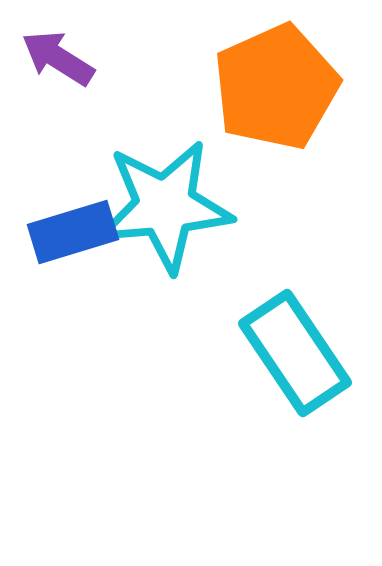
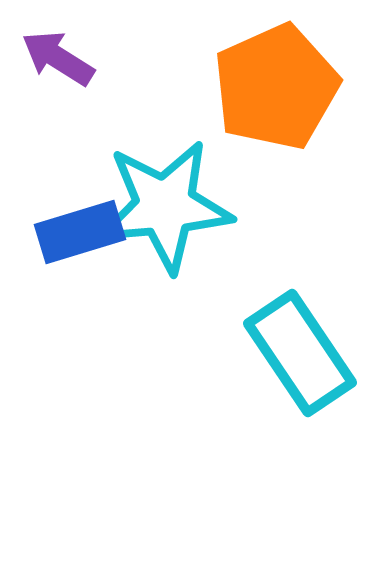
blue rectangle: moved 7 px right
cyan rectangle: moved 5 px right
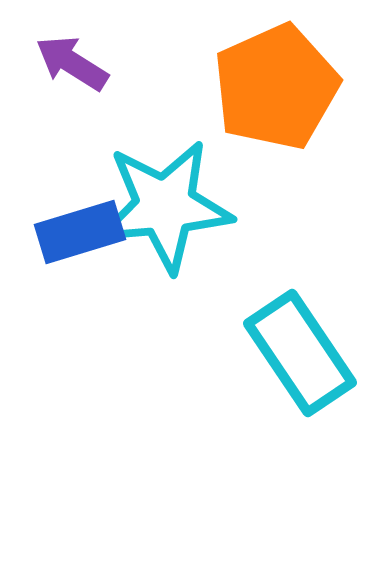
purple arrow: moved 14 px right, 5 px down
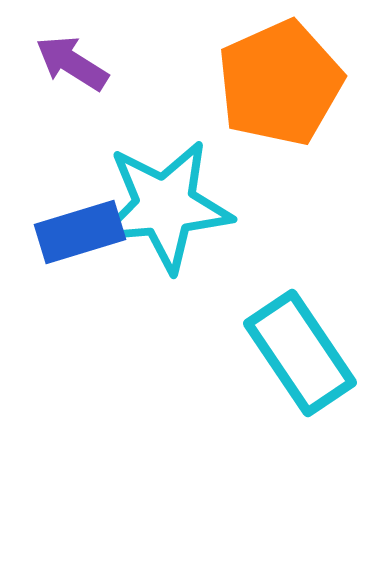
orange pentagon: moved 4 px right, 4 px up
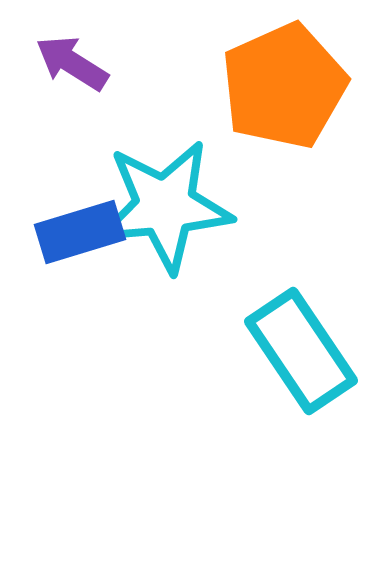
orange pentagon: moved 4 px right, 3 px down
cyan rectangle: moved 1 px right, 2 px up
